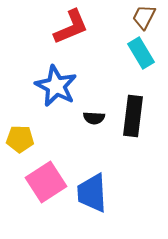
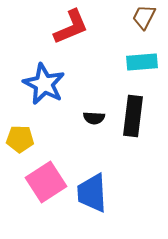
cyan rectangle: moved 1 px right, 9 px down; rotated 64 degrees counterclockwise
blue star: moved 12 px left, 2 px up
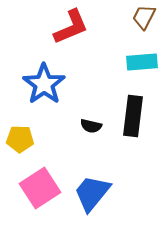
blue star: rotated 9 degrees clockwise
black semicircle: moved 3 px left, 8 px down; rotated 10 degrees clockwise
pink square: moved 6 px left, 6 px down
blue trapezoid: rotated 42 degrees clockwise
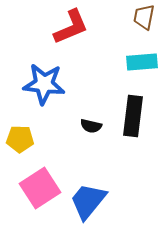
brown trapezoid: rotated 16 degrees counterclockwise
blue star: rotated 30 degrees counterclockwise
blue trapezoid: moved 4 px left, 8 px down
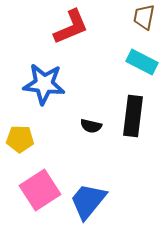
cyan rectangle: rotated 32 degrees clockwise
pink square: moved 2 px down
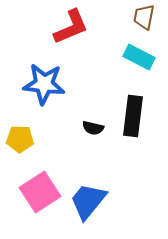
cyan rectangle: moved 3 px left, 5 px up
black semicircle: moved 2 px right, 2 px down
pink square: moved 2 px down
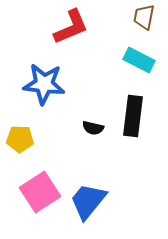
cyan rectangle: moved 3 px down
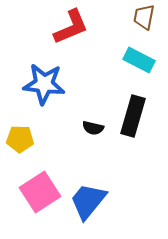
black rectangle: rotated 9 degrees clockwise
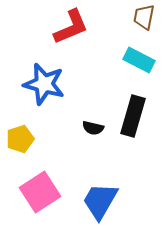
blue star: rotated 9 degrees clockwise
yellow pentagon: rotated 20 degrees counterclockwise
blue trapezoid: moved 12 px right; rotated 9 degrees counterclockwise
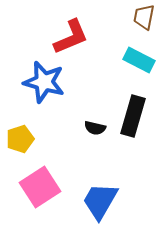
red L-shape: moved 10 px down
blue star: moved 2 px up
black semicircle: moved 2 px right
pink square: moved 5 px up
